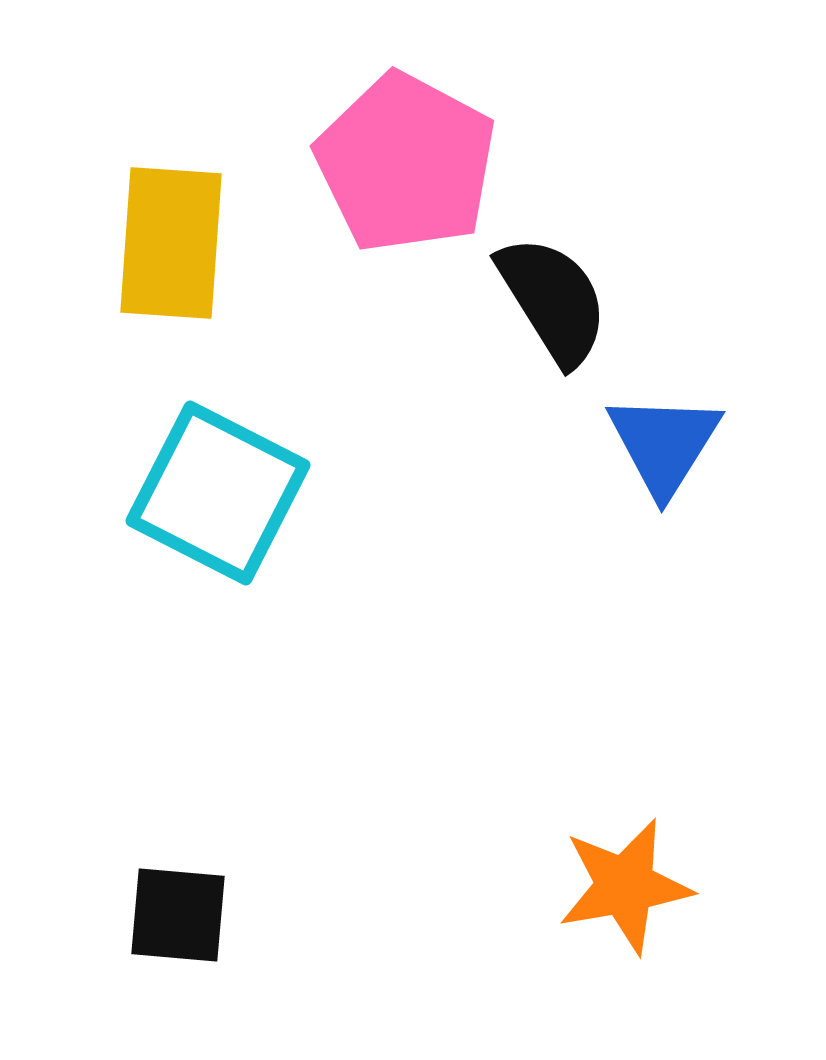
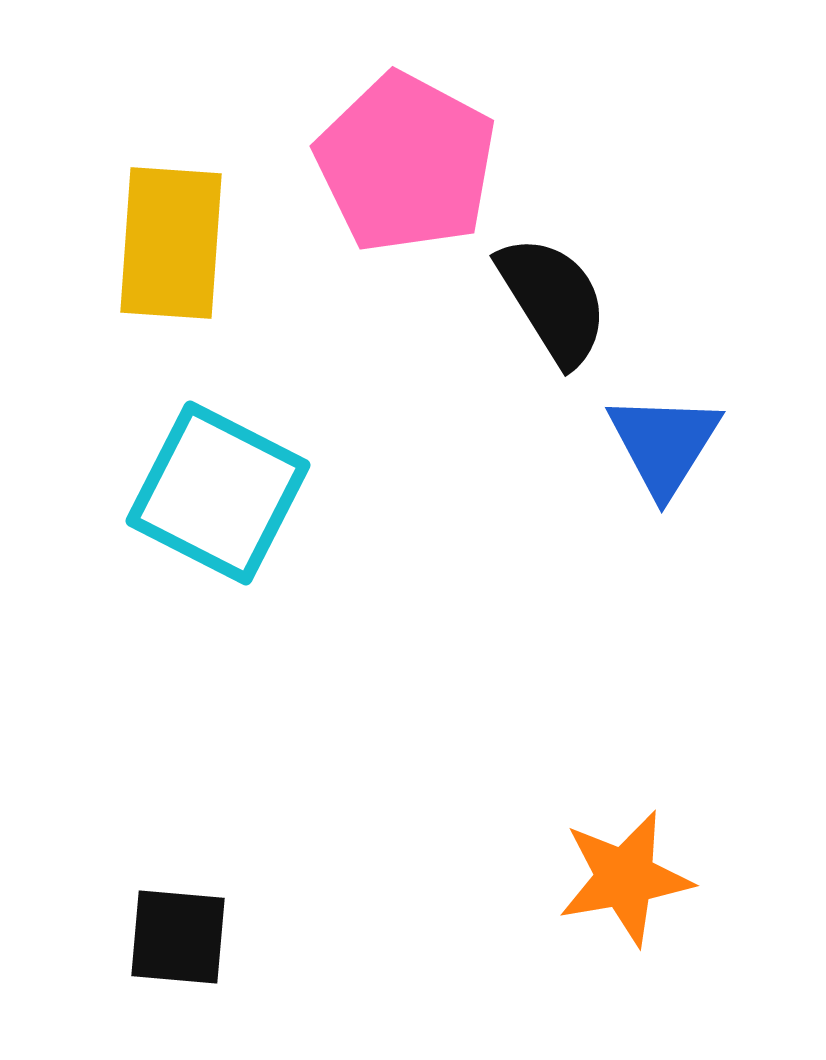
orange star: moved 8 px up
black square: moved 22 px down
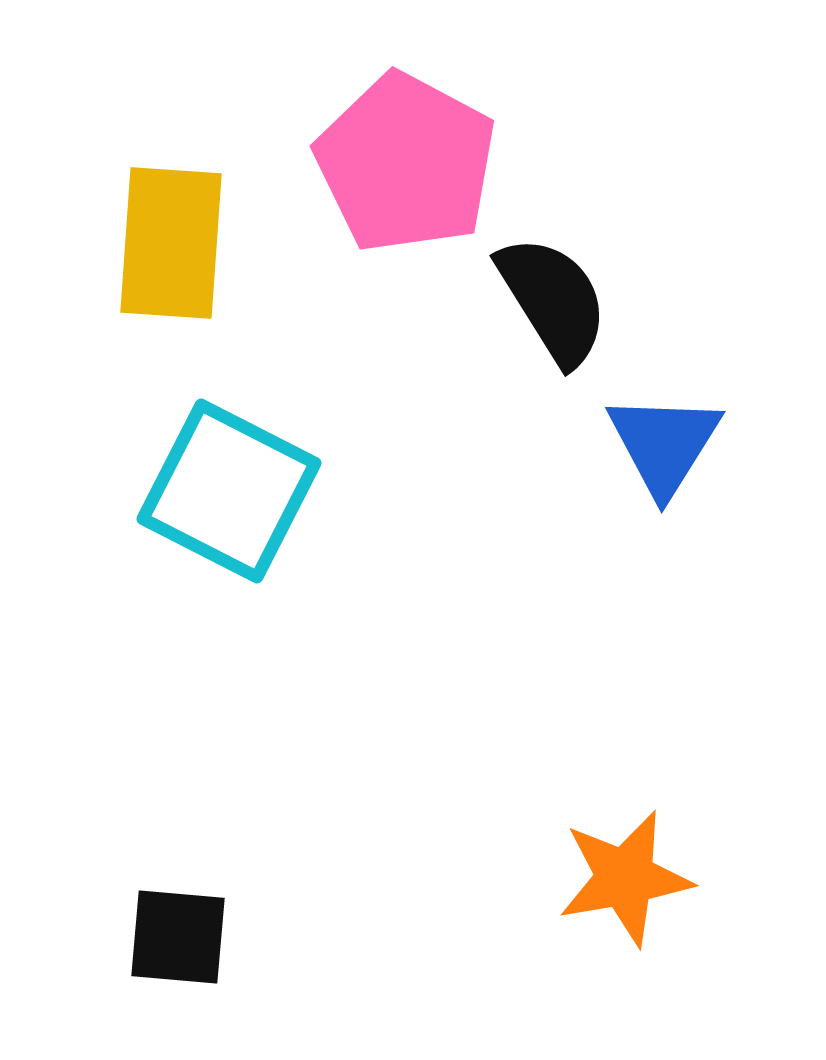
cyan square: moved 11 px right, 2 px up
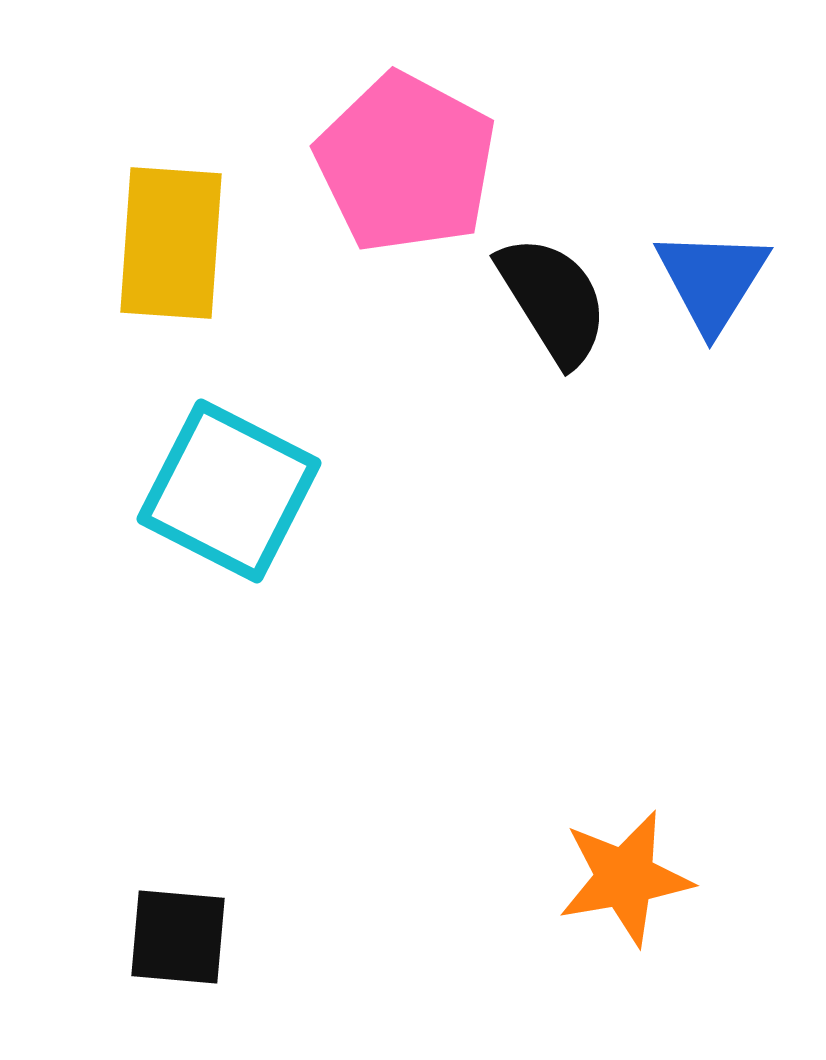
blue triangle: moved 48 px right, 164 px up
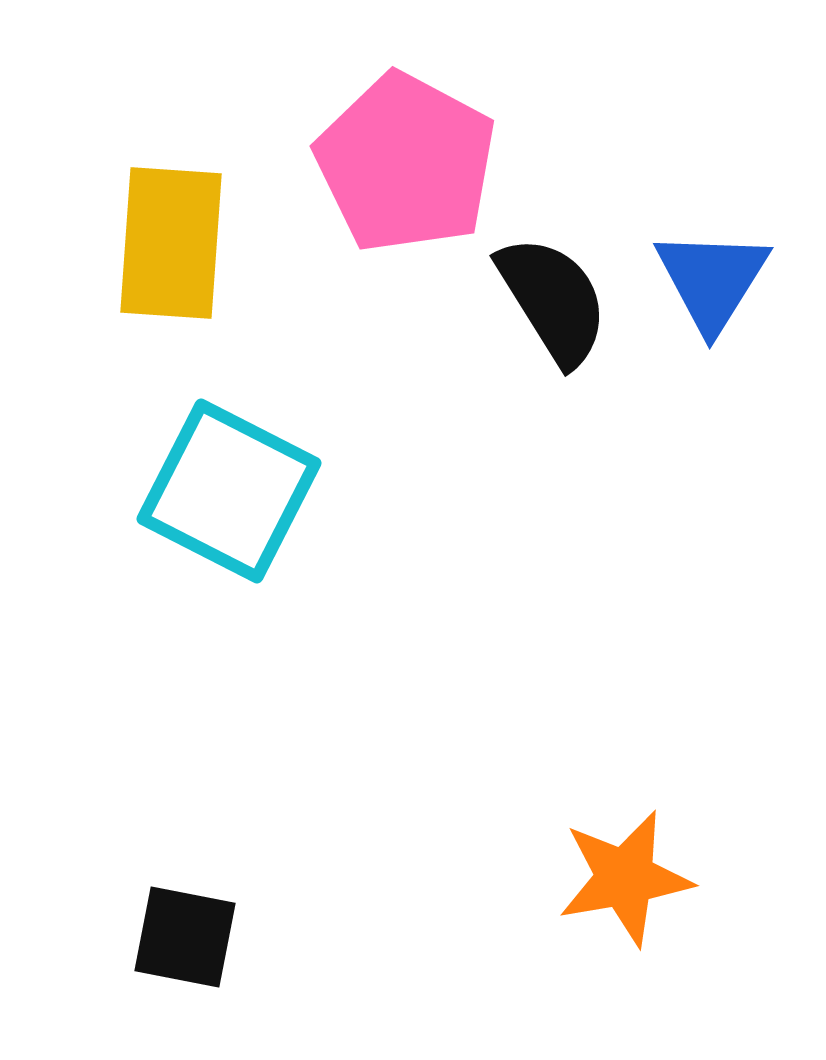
black square: moved 7 px right; rotated 6 degrees clockwise
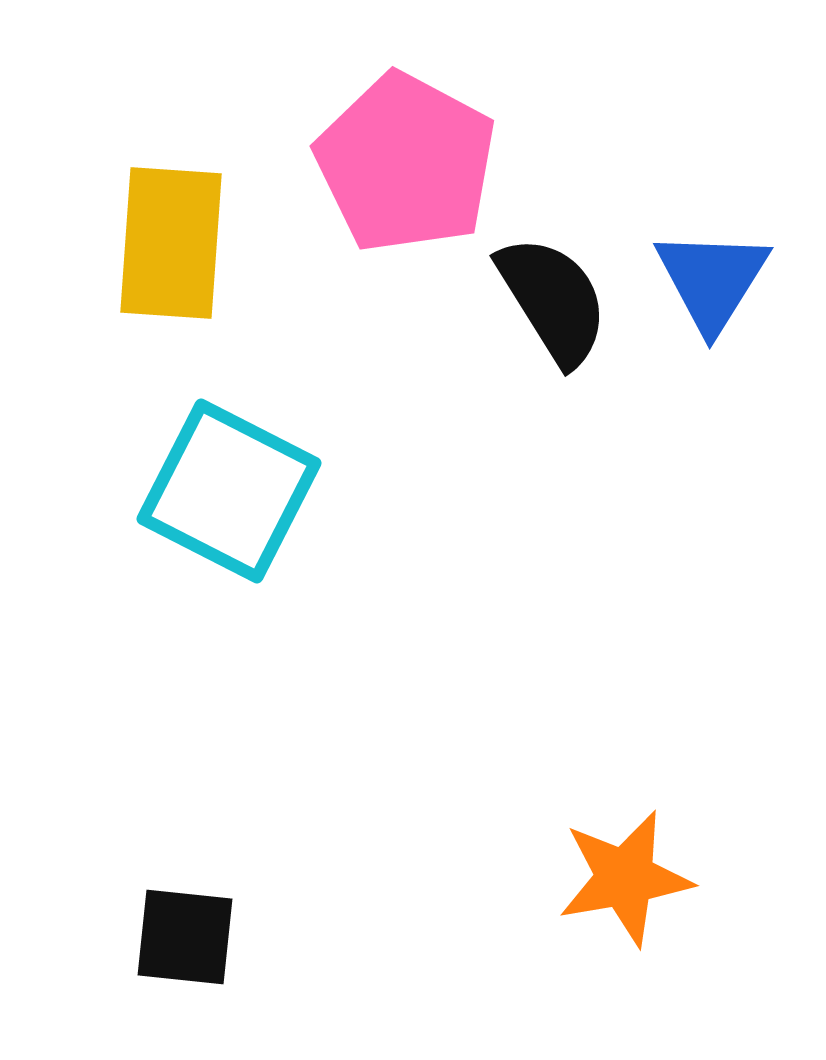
black square: rotated 5 degrees counterclockwise
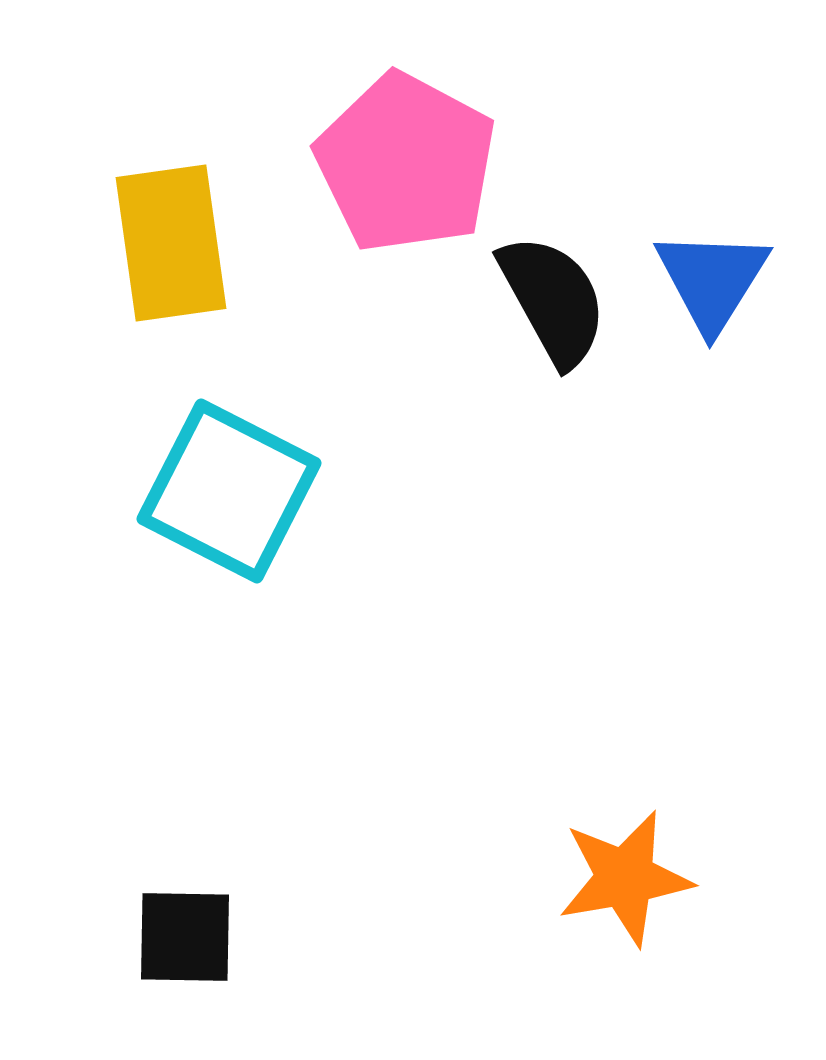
yellow rectangle: rotated 12 degrees counterclockwise
black semicircle: rotated 3 degrees clockwise
black square: rotated 5 degrees counterclockwise
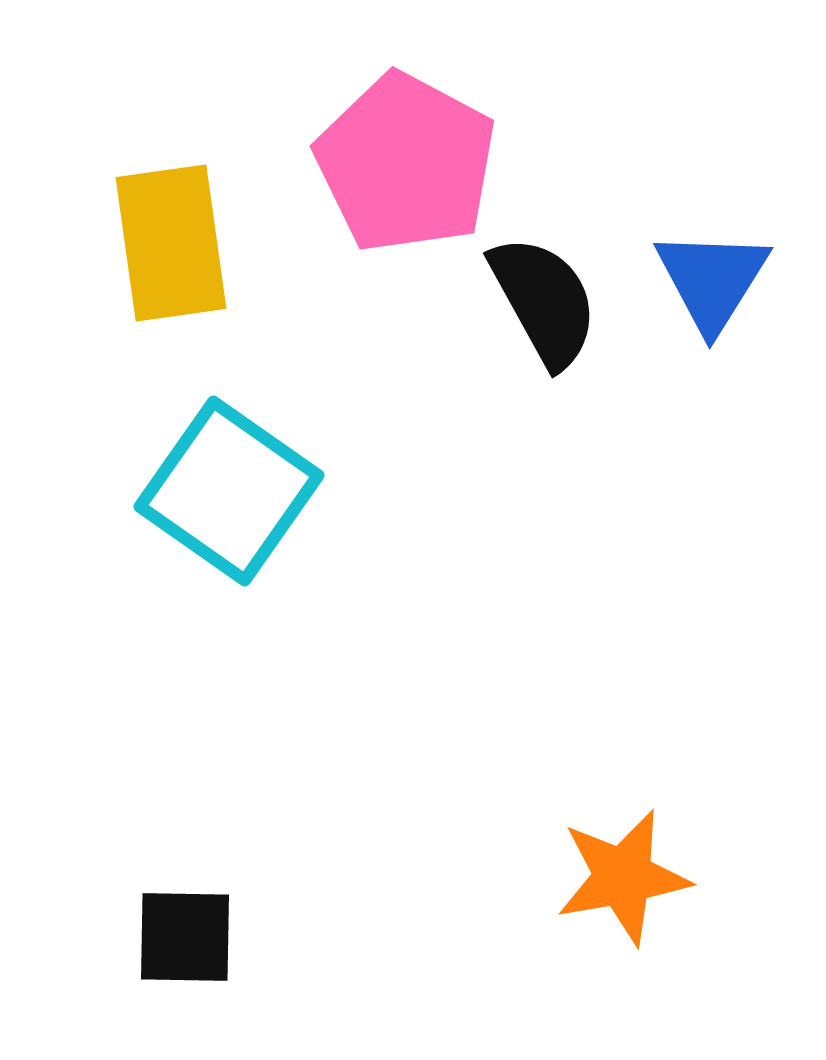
black semicircle: moved 9 px left, 1 px down
cyan square: rotated 8 degrees clockwise
orange star: moved 2 px left, 1 px up
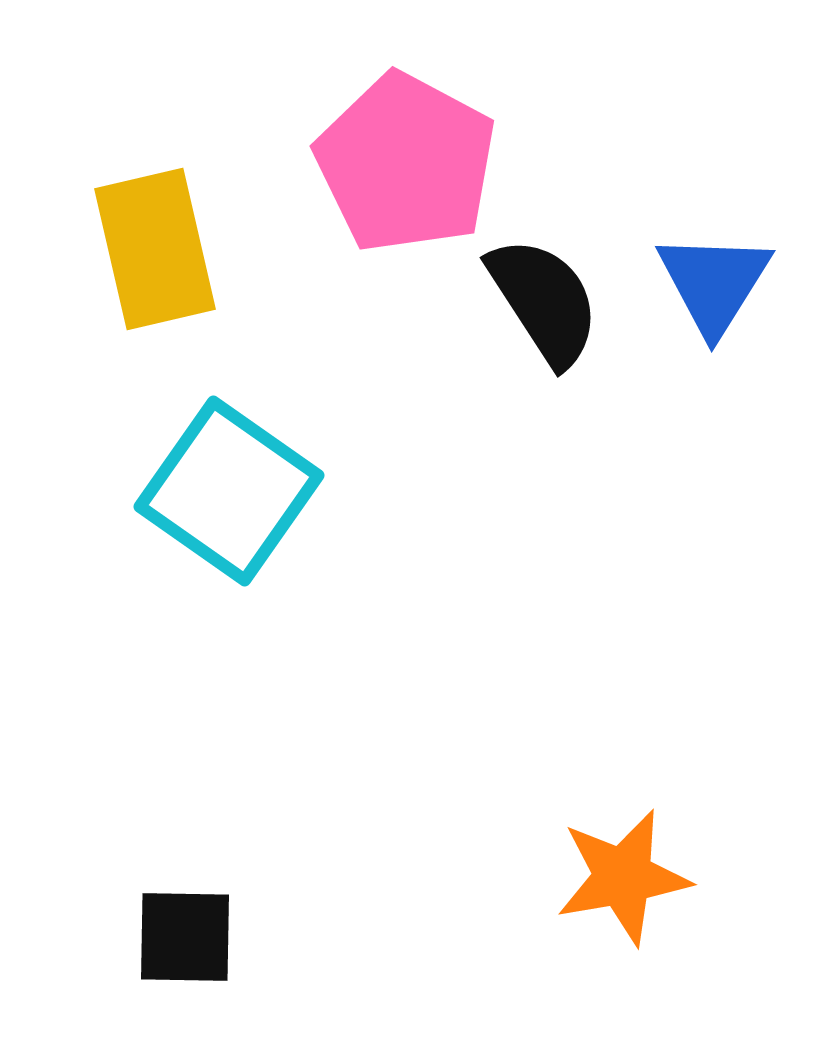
yellow rectangle: moved 16 px left, 6 px down; rotated 5 degrees counterclockwise
blue triangle: moved 2 px right, 3 px down
black semicircle: rotated 4 degrees counterclockwise
